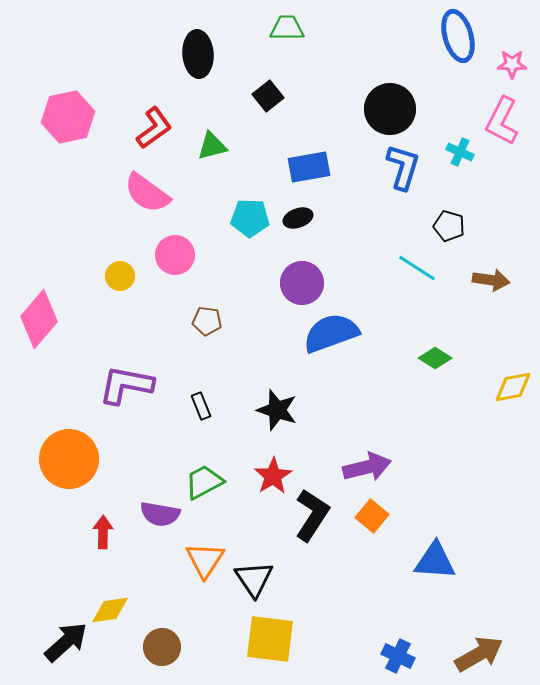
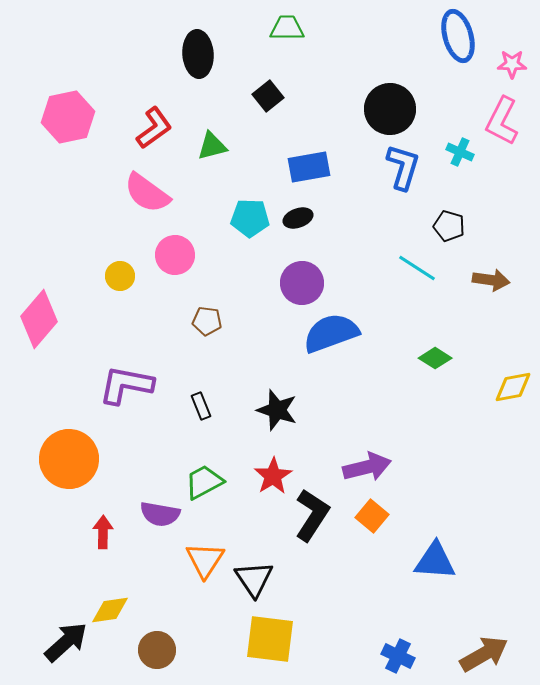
brown circle at (162, 647): moved 5 px left, 3 px down
brown arrow at (479, 654): moved 5 px right
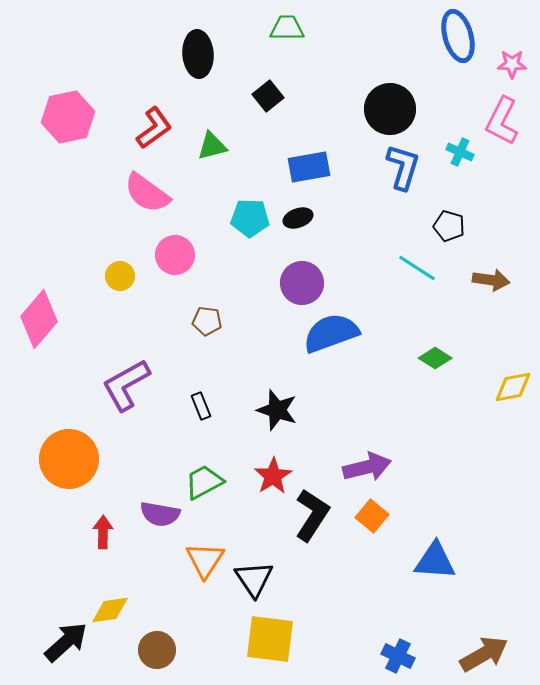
purple L-shape at (126, 385): rotated 40 degrees counterclockwise
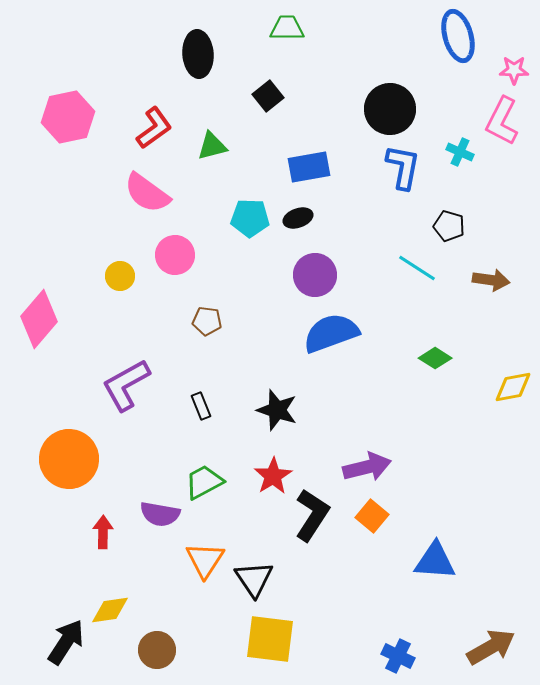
pink star at (512, 64): moved 2 px right, 6 px down
blue L-shape at (403, 167): rotated 6 degrees counterclockwise
purple circle at (302, 283): moved 13 px right, 8 px up
black arrow at (66, 642): rotated 15 degrees counterclockwise
brown arrow at (484, 654): moved 7 px right, 7 px up
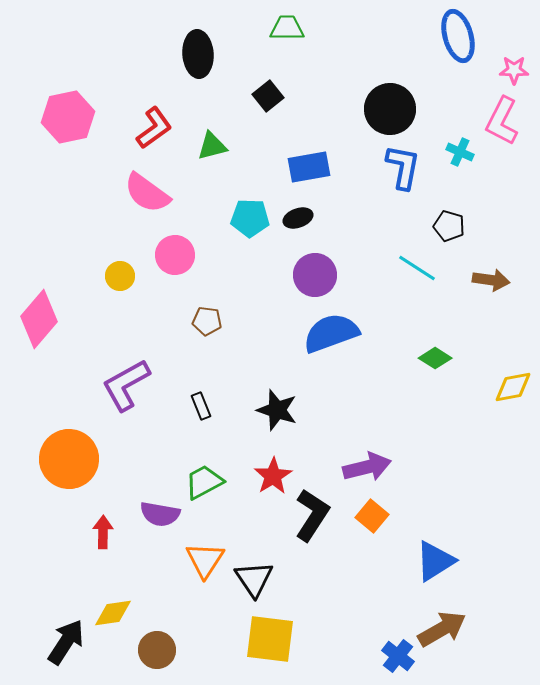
blue triangle at (435, 561): rotated 36 degrees counterclockwise
yellow diamond at (110, 610): moved 3 px right, 3 px down
brown arrow at (491, 647): moved 49 px left, 18 px up
blue cross at (398, 656): rotated 12 degrees clockwise
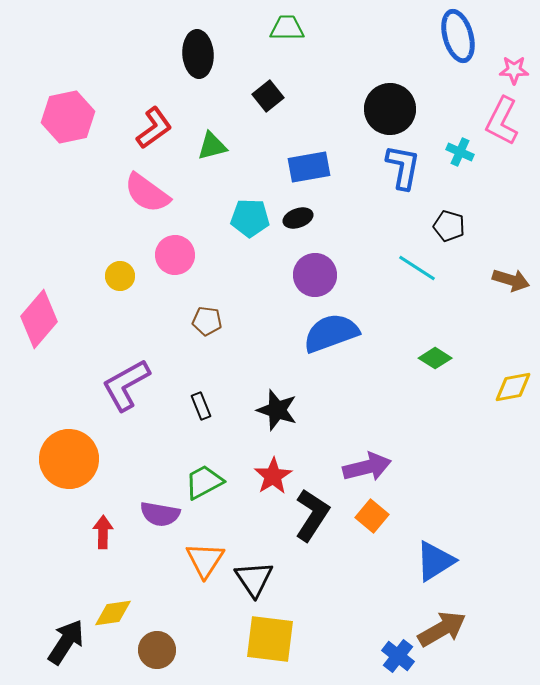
brown arrow at (491, 280): moved 20 px right; rotated 9 degrees clockwise
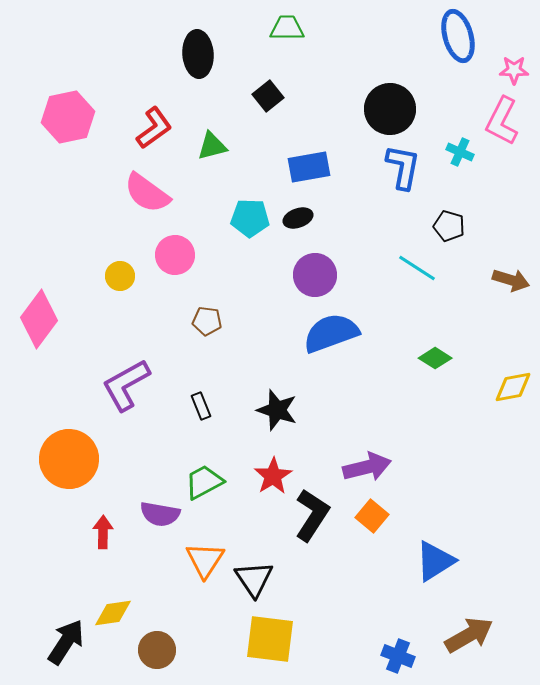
pink diamond at (39, 319): rotated 4 degrees counterclockwise
brown arrow at (442, 629): moved 27 px right, 6 px down
blue cross at (398, 656): rotated 16 degrees counterclockwise
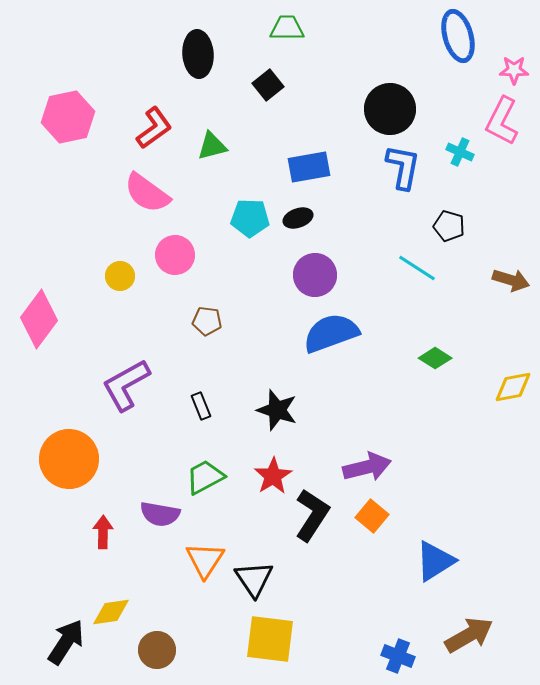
black square at (268, 96): moved 11 px up
green trapezoid at (204, 482): moved 1 px right, 5 px up
yellow diamond at (113, 613): moved 2 px left, 1 px up
